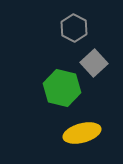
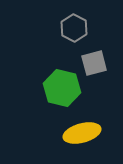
gray square: rotated 28 degrees clockwise
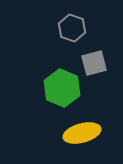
gray hexagon: moved 2 px left; rotated 8 degrees counterclockwise
green hexagon: rotated 9 degrees clockwise
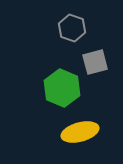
gray square: moved 1 px right, 1 px up
yellow ellipse: moved 2 px left, 1 px up
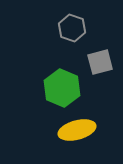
gray square: moved 5 px right
yellow ellipse: moved 3 px left, 2 px up
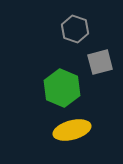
gray hexagon: moved 3 px right, 1 px down
yellow ellipse: moved 5 px left
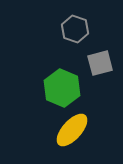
gray square: moved 1 px down
yellow ellipse: rotated 33 degrees counterclockwise
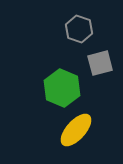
gray hexagon: moved 4 px right
yellow ellipse: moved 4 px right
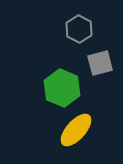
gray hexagon: rotated 8 degrees clockwise
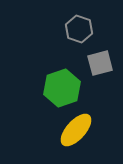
gray hexagon: rotated 8 degrees counterclockwise
green hexagon: rotated 18 degrees clockwise
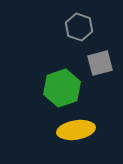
gray hexagon: moved 2 px up
yellow ellipse: rotated 39 degrees clockwise
